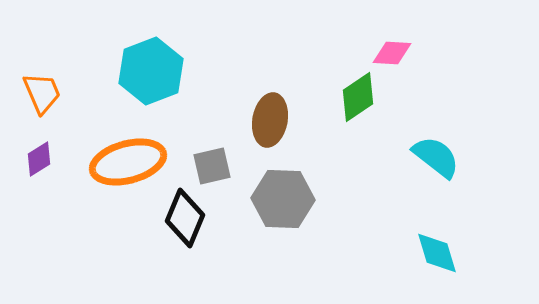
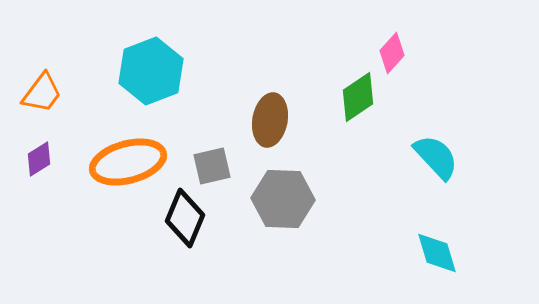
pink diamond: rotated 51 degrees counterclockwise
orange trapezoid: rotated 60 degrees clockwise
cyan semicircle: rotated 9 degrees clockwise
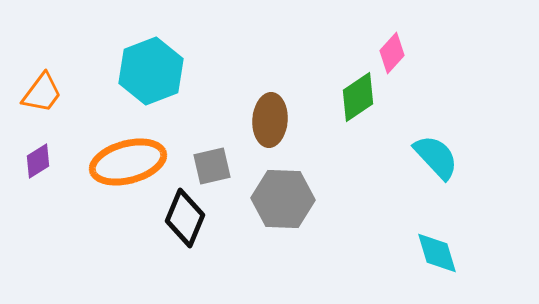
brown ellipse: rotated 6 degrees counterclockwise
purple diamond: moved 1 px left, 2 px down
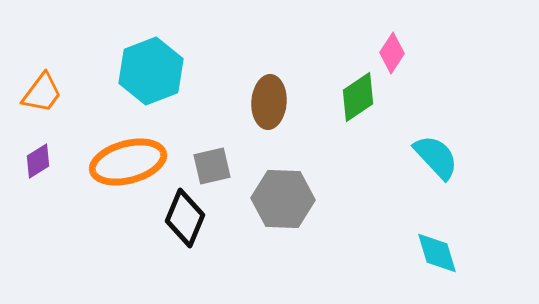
pink diamond: rotated 9 degrees counterclockwise
brown ellipse: moved 1 px left, 18 px up
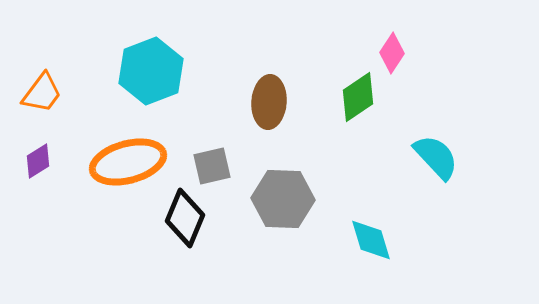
cyan diamond: moved 66 px left, 13 px up
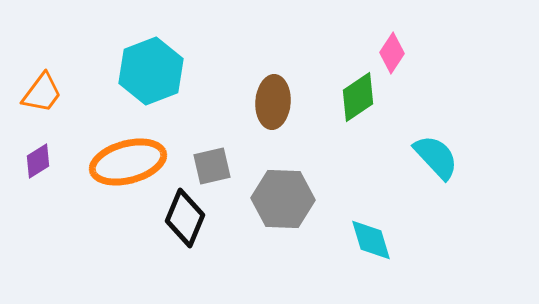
brown ellipse: moved 4 px right
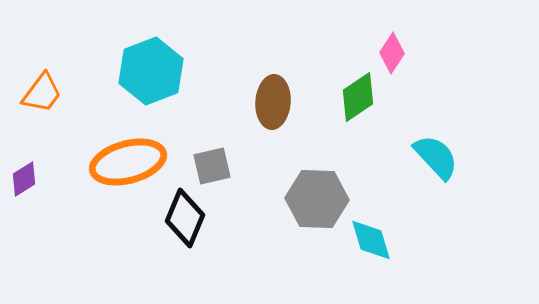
purple diamond: moved 14 px left, 18 px down
gray hexagon: moved 34 px right
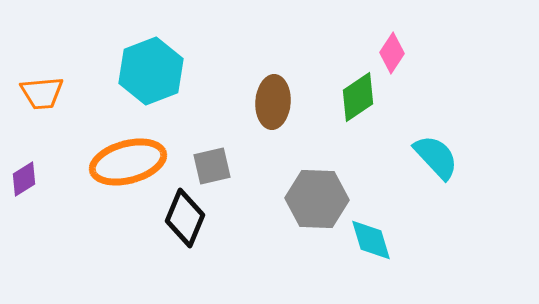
orange trapezoid: rotated 48 degrees clockwise
